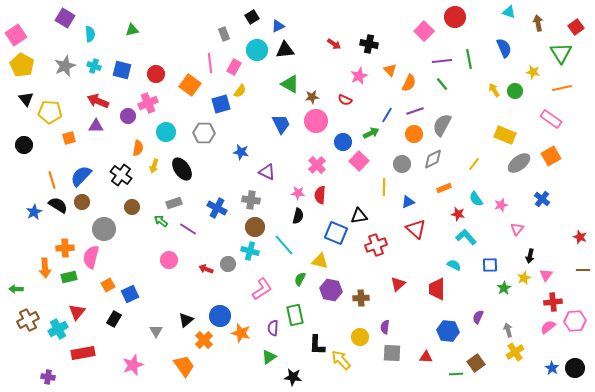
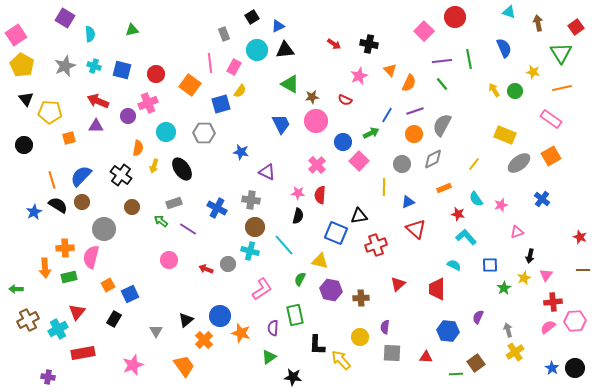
pink triangle at (517, 229): moved 3 px down; rotated 32 degrees clockwise
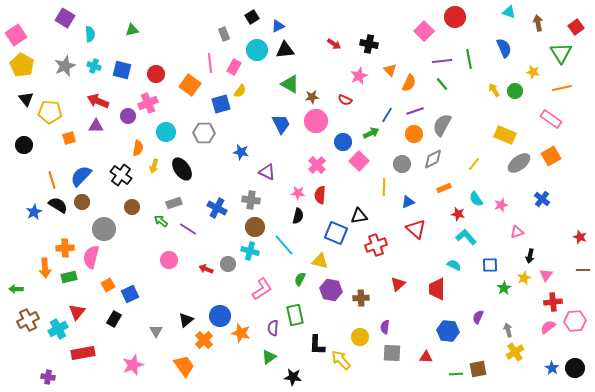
brown square at (476, 363): moved 2 px right, 6 px down; rotated 24 degrees clockwise
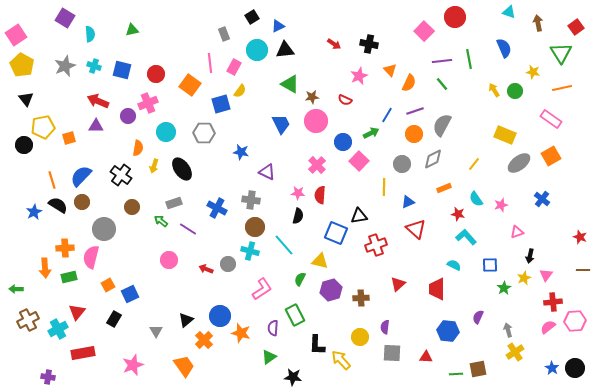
yellow pentagon at (50, 112): moved 7 px left, 15 px down; rotated 15 degrees counterclockwise
purple hexagon at (331, 290): rotated 25 degrees counterclockwise
green rectangle at (295, 315): rotated 15 degrees counterclockwise
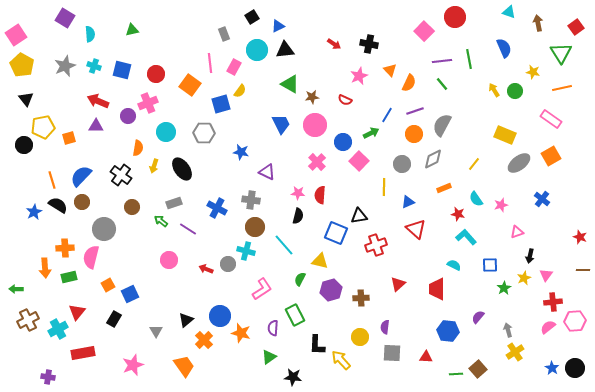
pink circle at (316, 121): moved 1 px left, 4 px down
pink cross at (317, 165): moved 3 px up
cyan cross at (250, 251): moved 4 px left
purple semicircle at (478, 317): rotated 16 degrees clockwise
brown square at (478, 369): rotated 30 degrees counterclockwise
